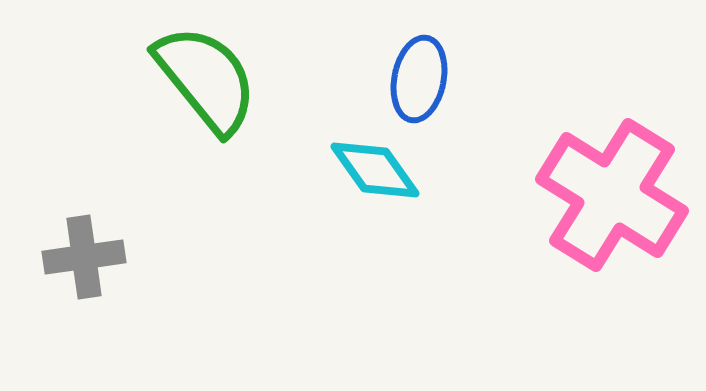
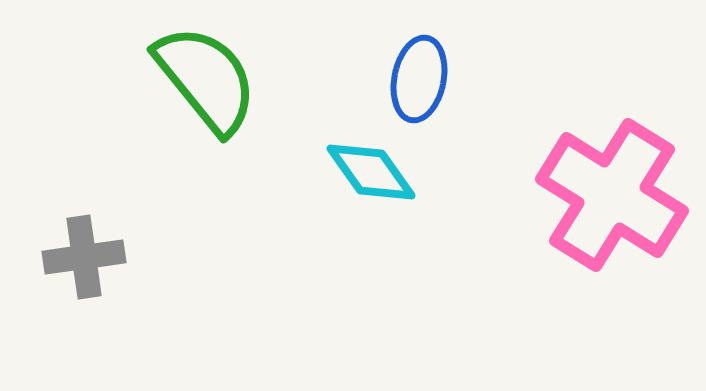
cyan diamond: moved 4 px left, 2 px down
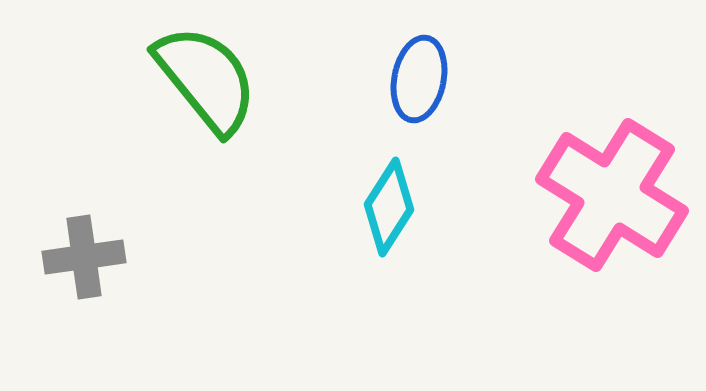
cyan diamond: moved 18 px right, 35 px down; rotated 68 degrees clockwise
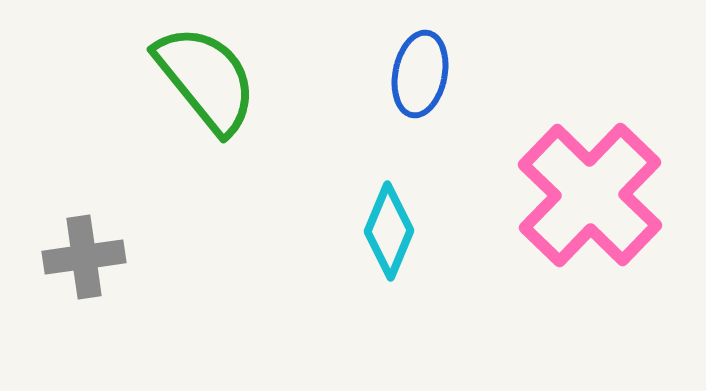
blue ellipse: moved 1 px right, 5 px up
pink cross: moved 22 px left; rotated 12 degrees clockwise
cyan diamond: moved 24 px down; rotated 10 degrees counterclockwise
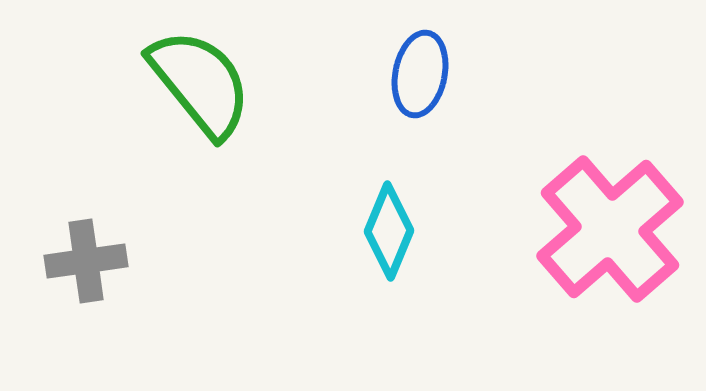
green semicircle: moved 6 px left, 4 px down
pink cross: moved 20 px right, 34 px down; rotated 5 degrees clockwise
gray cross: moved 2 px right, 4 px down
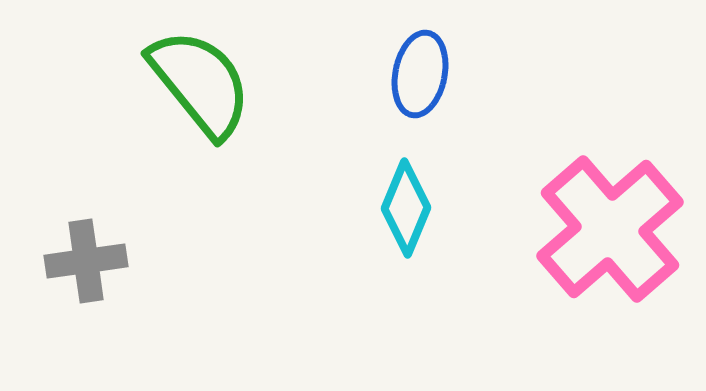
cyan diamond: moved 17 px right, 23 px up
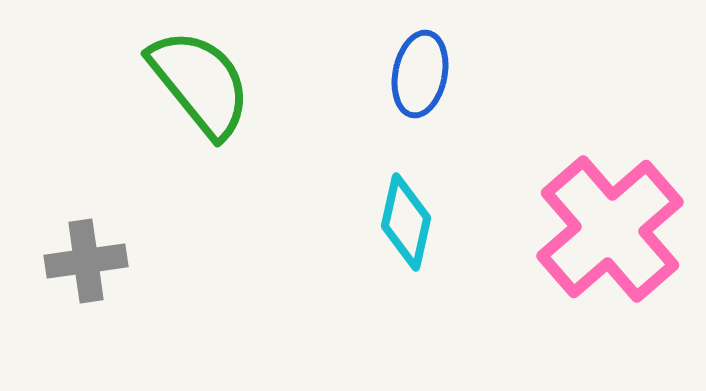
cyan diamond: moved 14 px down; rotated 10 degrees counterclockwise
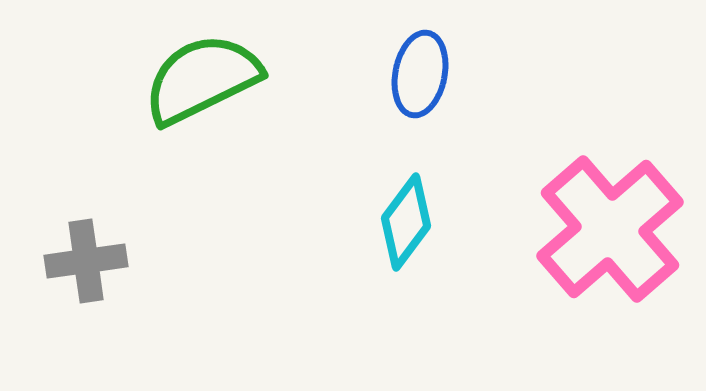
green semicircle: moved 2 px right, 4 px up; rotated 77 degrees counterclockwise
cyan diamond: rotated 24 degrees clockwise
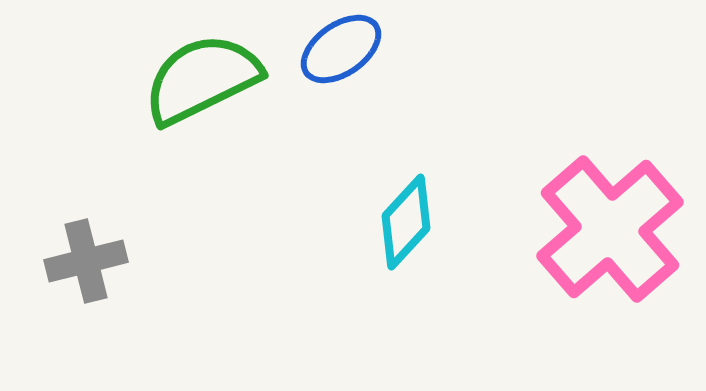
blue ellipse: moved 79 px left, 25 px up; rotated 44 degrees clockwise
cyan diamond: rotated 6 degrees clockwise
gray cross: rotated 6 degrees counterclockwise
